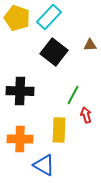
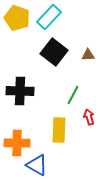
brown triangle: moved 2 px left, 10 px down
red arrow: moved 3 px right, 2 px down
orange cross: moved 3 px left, 4 px down
blue triangle: moved 7 px left
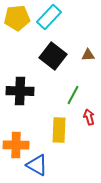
yellow pentagon: rotated 25 degrees counterclockwise
black square: moved 1 px left, 4 px down
orange cross: moved 1 px left, 2 px down
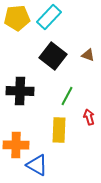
brown triangle: rotated 24 degrees clockwise
green line: moved 6 px left, 1 px down
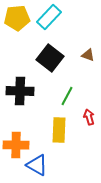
black square: moved 3 px left, 2 px down
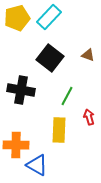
yellow pentagon: rotated 10 degrees counterclockwise
black cross: moved 1 px right, 1 px up; rotated 8 degrees clockwise
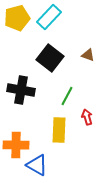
red arrow: moved 2 px left
